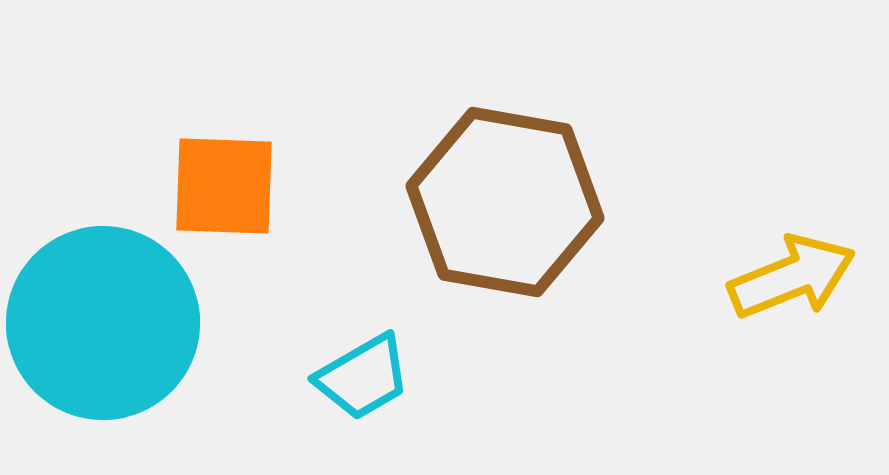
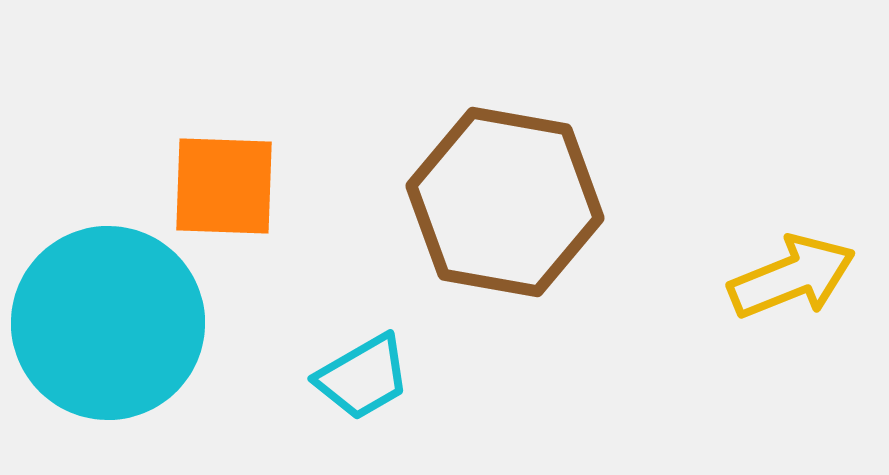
cyan circle: moved 5 px right
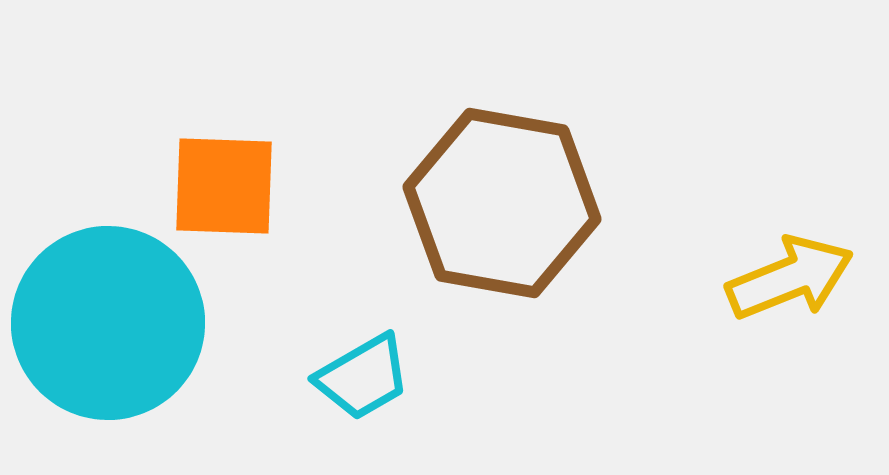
brown hexagon: moved 3 px left, 1 px down
yellow arrow: moved 2 px left, 1 px down
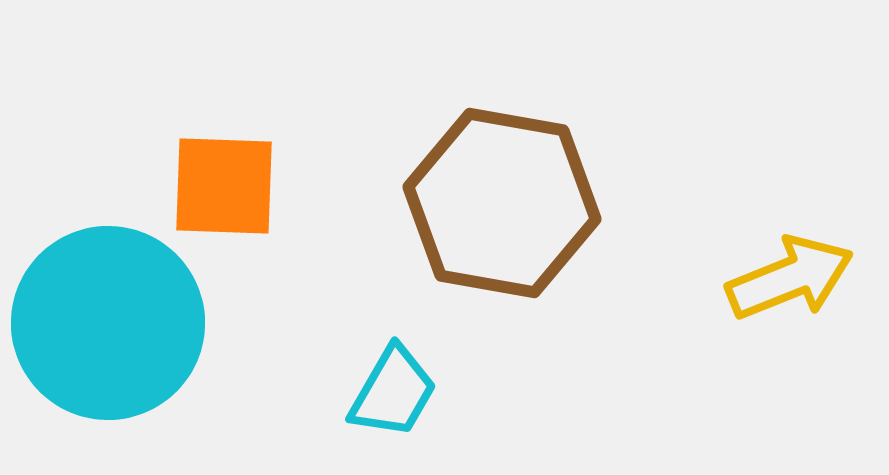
cyan trapezoid: moved 30 px right, 15 px down; rotated 30 degrees counterclockwise
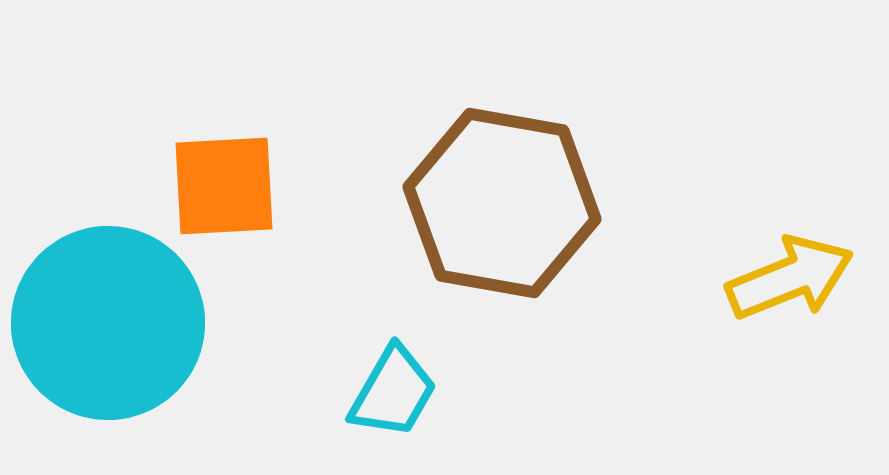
orange square: rotated 5 degrees counterclockwise
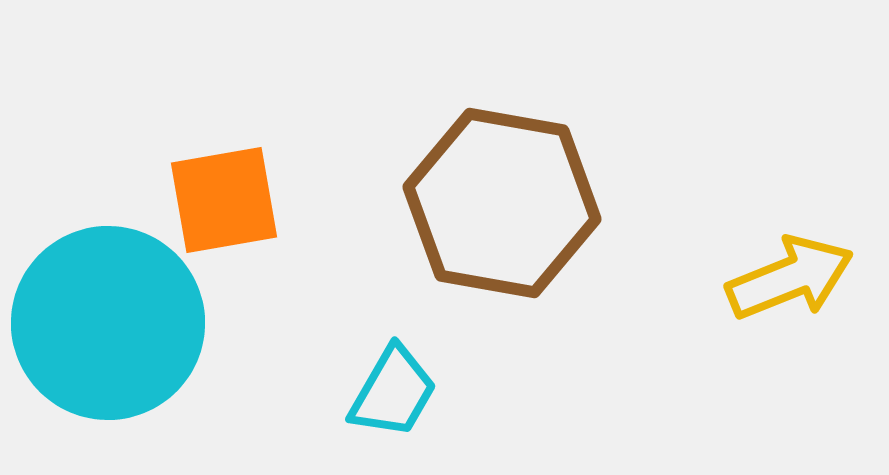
orange square: moved 14 px down; rotated 7 degrees counterclockwise
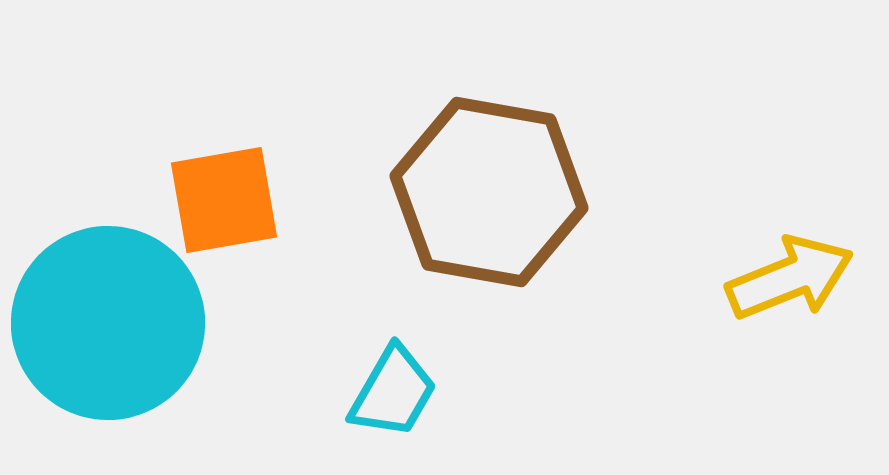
brown hexagon: moved 13 px left, 11 px up
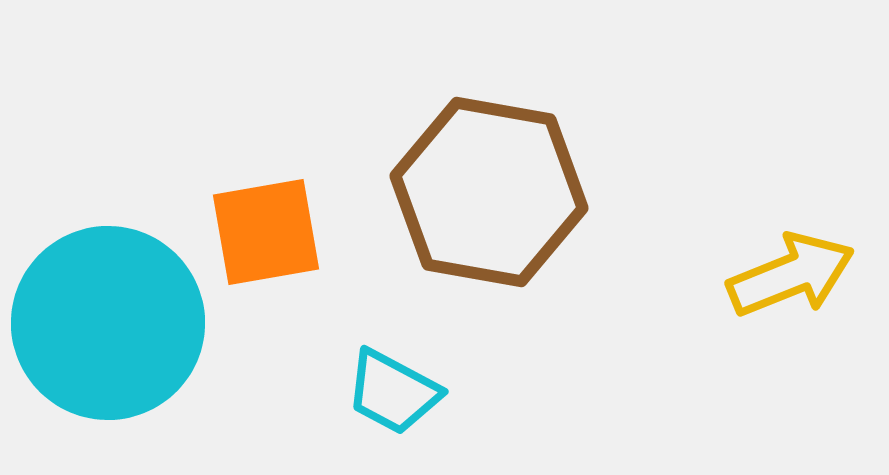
orange square: moved 42 px right, 32 px down
yellow arrow: moved 1 px right, 3 px up
cyan trapezoid: rotated 88 degrees clockwise
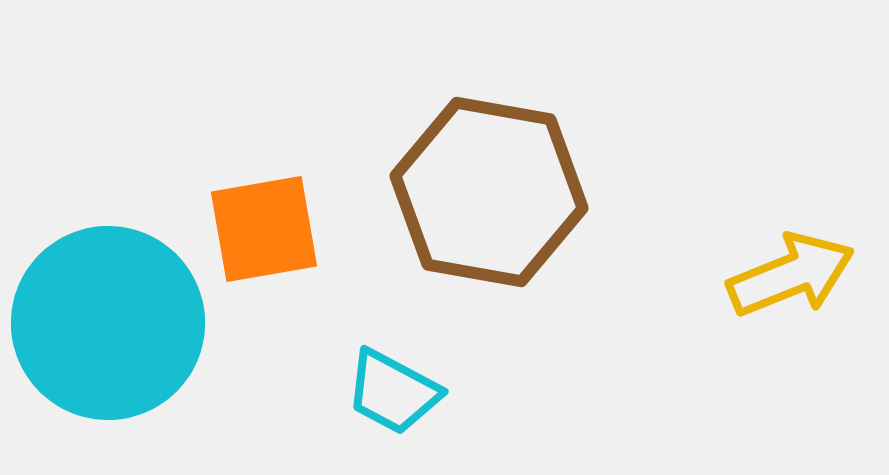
orange square: moved 2 px left, 3 px up
